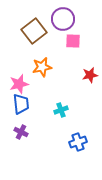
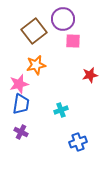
orange star: moved 6 px left, 2 px up
blue trapezoid: rotated 15 degrees clockwise
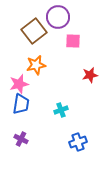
purple circle: moved 5 px left, 2 px up
purple cross: moved 7 px down
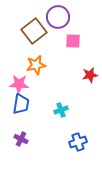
pink star: rotated 18 degrees clockwise
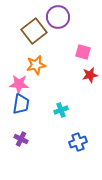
pink square: moved 10 px right, 11 px down; rotated 14 degrees clockwise
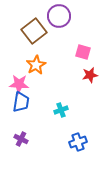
purple circle: moved 1 px right, 1 px up
orange star: rotated 18 degrees counterclockwise
blue trapezoid: moved 2 px up
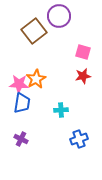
orange star: moved 14 px down
red star: moved 7 px left, 1 px down
blue trapezoid: moved 1 px right, 1 px down
cyan cross: rotated 16 degrees clockwise
blue cross: moved 1 px right, 3 px up
